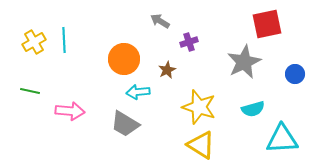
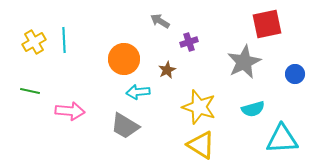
gray trapezoid: moved 2 px down
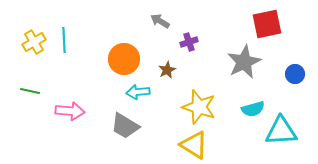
cyan triangle: moved 1 px left, 8 px up
yellow triangle: moved 7 px left
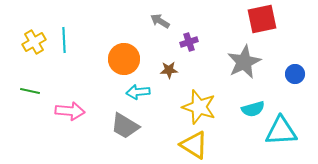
red square: moved 5 px left, 5 px up
brown star: moved 2 px right; rotated 24 degrees clockwise
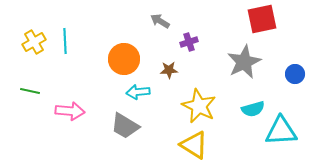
cyan line: moved 1 px right, 1 px down
yellow star: moved 1 px up; rotated 8 degrees clockwise
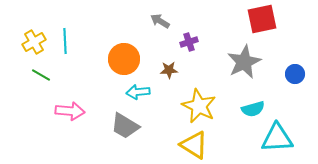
green line: moved 11 px right, 16 px up; rotated 18 degrees clockwise
cyan triangle: moved 4 px left, 7 px down
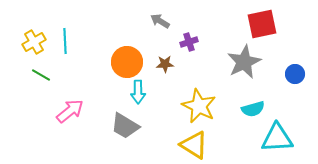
red square: moved 5 px down
orange circle: moved 3 px right, 3 px down
brown star: moved 4 px left, 6 px up
cyan arrow: rotated 85 degrees counterclockwise
pink arrow: rotated 44 degrees counterclockwise
